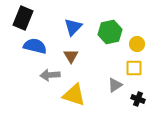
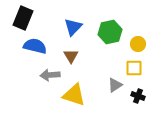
yellow circle: moved 1 px right
black cross: moved 3 px up
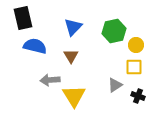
black rectangle: rotated 35 degrees counterclockwise
green hexagon: moved 4 px right, 1 px up
yellow circle: moved 2 px left, 1 px down
yellow square: moved 1 px up
gray arrow: moved 5 px down
yellow triangle: moved 1 px down; rotated 40 degrees clockwise
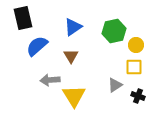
blue triangle: rotated 12 degrees clockwise
blue semicircle: moved 2 px right; rotated 55 degrees counterclockwise
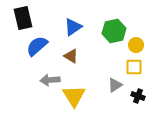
brown triangle: rotated 28 degrees counterclockwise
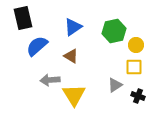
yellow triangle: moved 1 px up
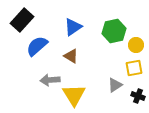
black rectangle: moved 1 px left, 2 px down; rotated 55 degrees clockwise
yellow square: moved 1 px down; rotated 12 degrees counterclockwise
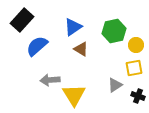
brown triangle: moved 10 px right, 7 px up
